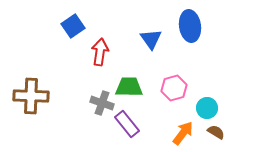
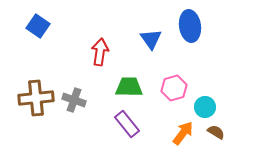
blue square: moved 35 px left; rotated 20 degrees counterclockwise
brown cross: moved 5 px right, 2 px down; rotated 8 degrees counterclockwise
gray cross: moved 28 px left, 3 px up
cyan circle: moved 2 px left, 1 px up
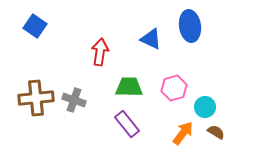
blue square: moved 3 px left
blue triangle: rotated 30 degrees counterclockwise
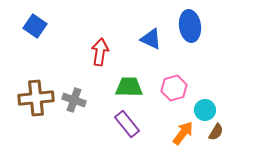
cyan circle: moved 3 px down
brown semicircle: rotated 90 degrees clockwise
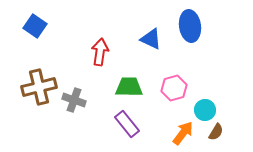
brown cross: moved 3 px right, 11 px up; rotated 8 degrees counterclockwise
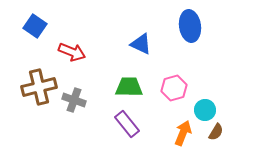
blue triangle: moved 10 px left, 5 px down
red arrow: moved 28 px left; rotated 104 degrees clockwise
orange arrow: rotated 15 degrees counterclockwise
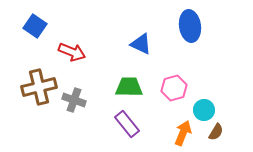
cyan circle: moved 1 px left
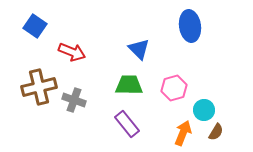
blue triangle: moved 2 px left, 5 px down; rotated 20 degrees clockwise
green trapezoid: moved 2 px up
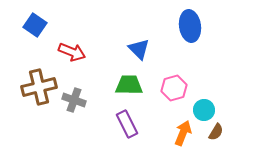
blue square: moved 1 px up
purple rectangle: rotated 12 degrees clockwise
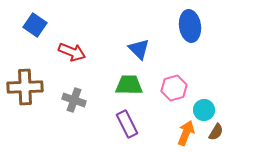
brown cross: moved 14 px left; rotated 12 degrees clockwise
orange arrow: moved 3 px right
